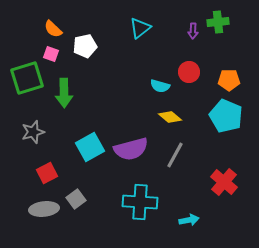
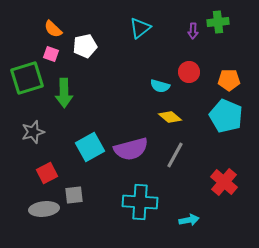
gray square: moved 2 px left, 4 px up; rotated 30 degrees clockwise
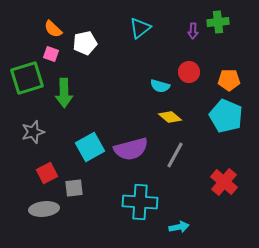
white pentagon: moved 3 px up
gray square: moved 7 px up
cyan arrow: moved 10 px left, 7 px down
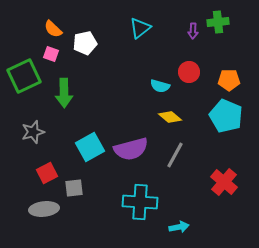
green square: moved 3 px left, 2 px up; rotated 8 degrees counterclockwise
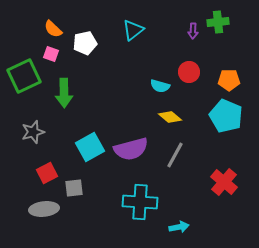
cyan triangle: moved 7 px left, 2 px down
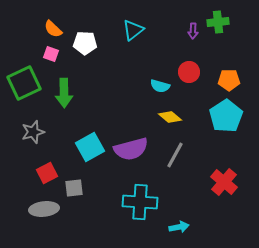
white pentagon: rotated 15 degrees clockwise
green square: moved 7 px down
cyan pentagon: rotated 16 degrees clockwise
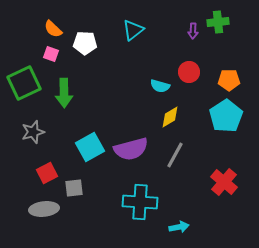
yellow diamond: rotated 70 degrees counterclockwise
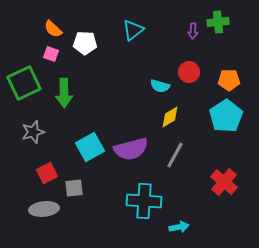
cyan cross: moved 4 px right, 1 px up
